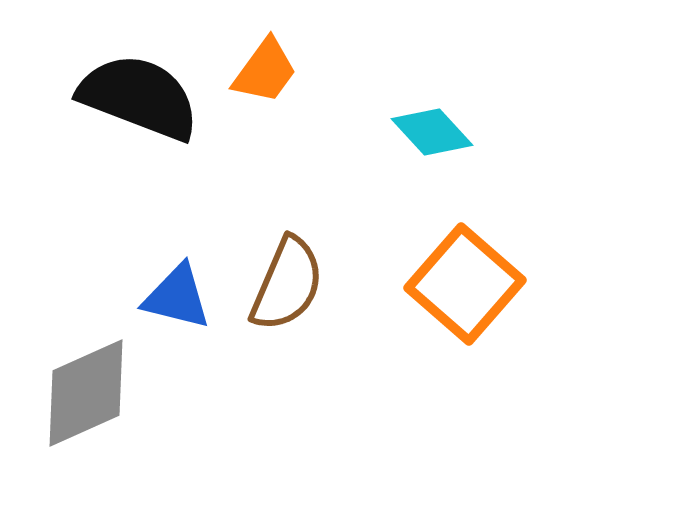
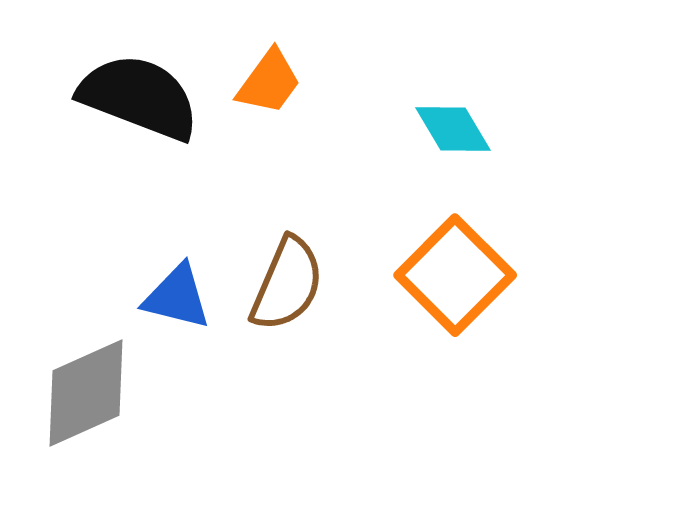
orange trapezoid: moved 4 px right, 11 px down
cyan diamond: moved 21 px right, 3 px up; rotated 12 degrees clockwise
orange square: moved 10 px left, 9 px up; rotated 4 degrees clockwise
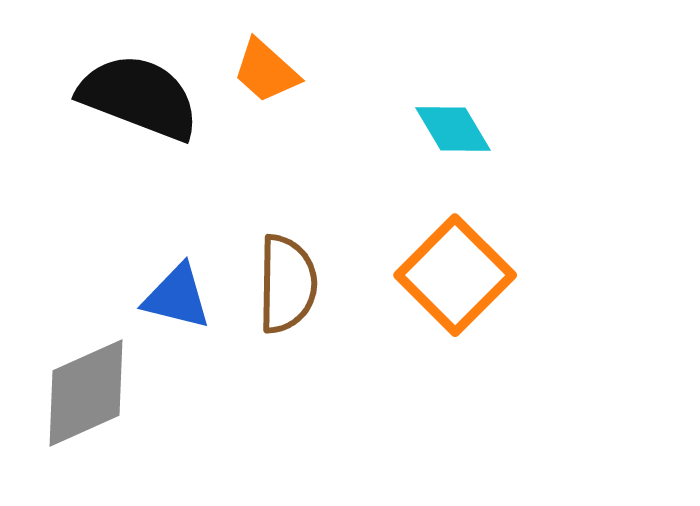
orange trapezoid: moved 3 px left, 11 px up; rotated 96 degrees clockwise
brown semicircle: rotated 22 degrees counterclockwise
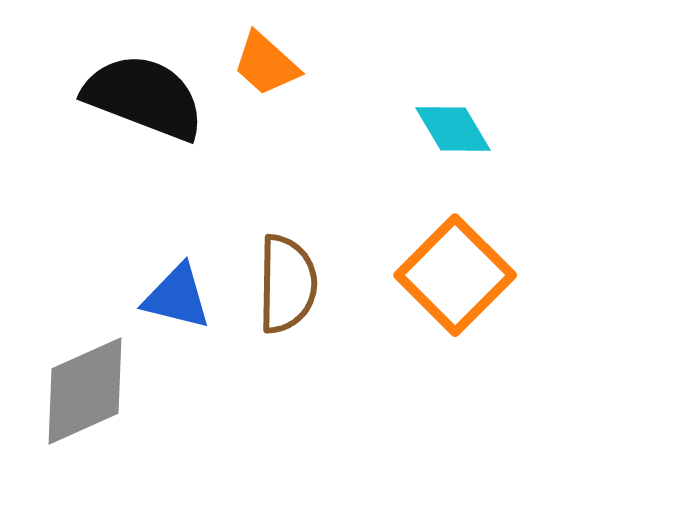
orange trapezoid: moved 7 px up
black semicircle: moved 5 px right
gray diamond: moved 1 px left, 2 px up
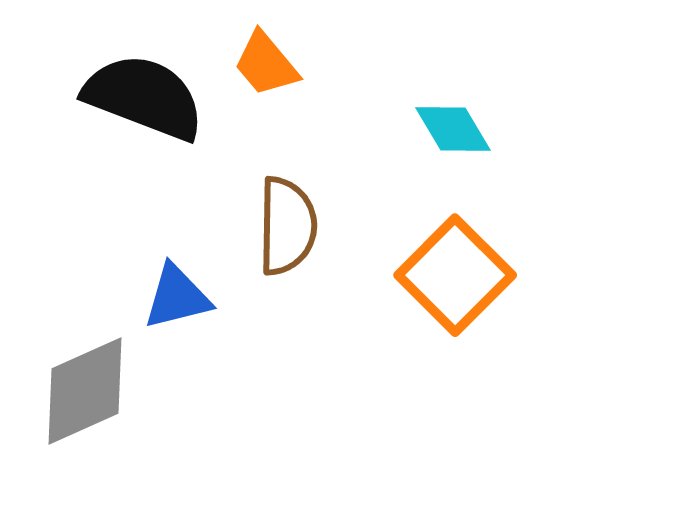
orange trapezoid: rotated 8 degrees clockwise
brown semicircle: moved 58 px up
blue triangle: rotated 28 degrees counterclockwise
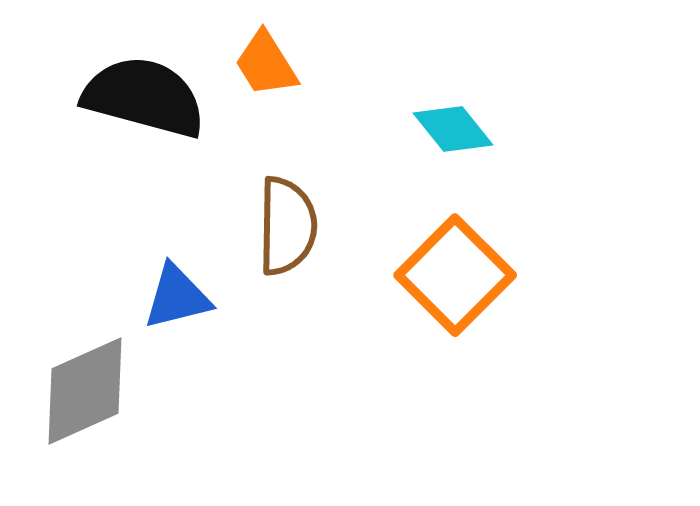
orange trapezoid: rotated 8 degrees clockwise
black semicircle: rotated 6 degrees counterclockwise
cyan diamond: rotated 8 degrees counterclockwise
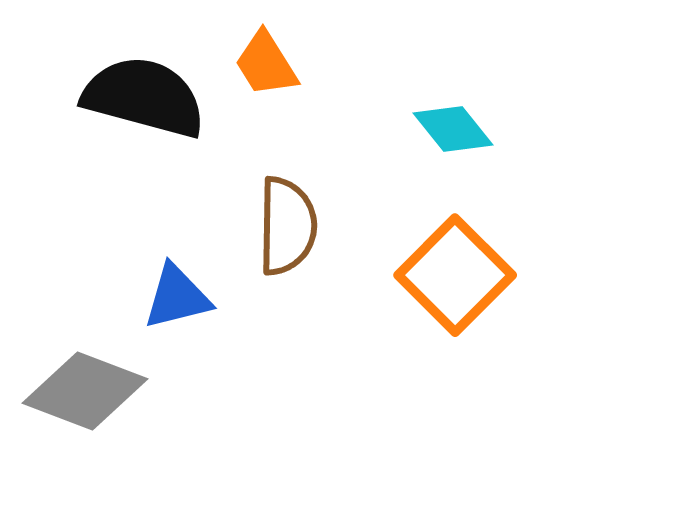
gray diamond: rotated 45 degrees clockwise
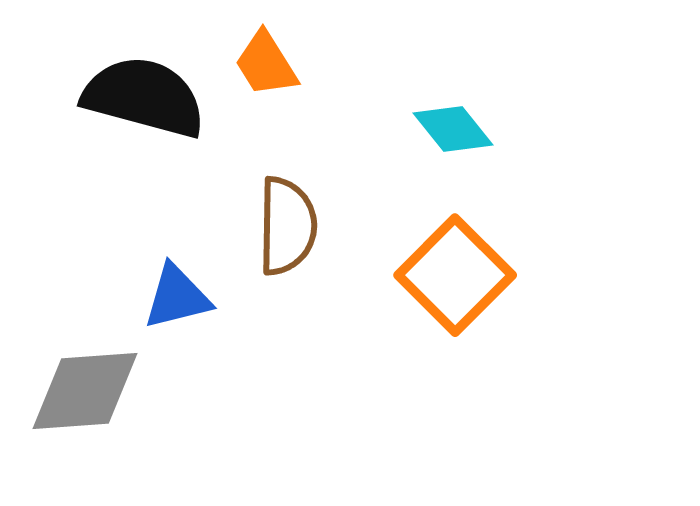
gray diamond: rotated 25 degrees counterclockwise
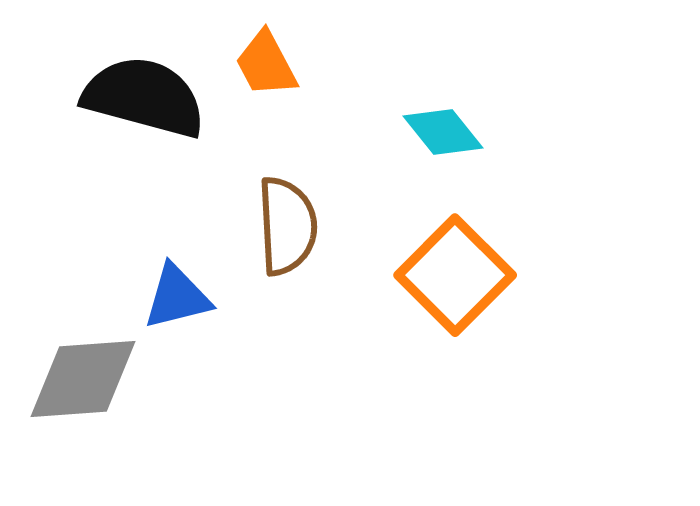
orange trapezoid: rotated 4 degrees clockwise
cyan diamond: moved 10 px left, 3 px down
brown semicircle: rotated 4 degrees counterclockwise
gray diamond: moved 2 px left, 12 px up
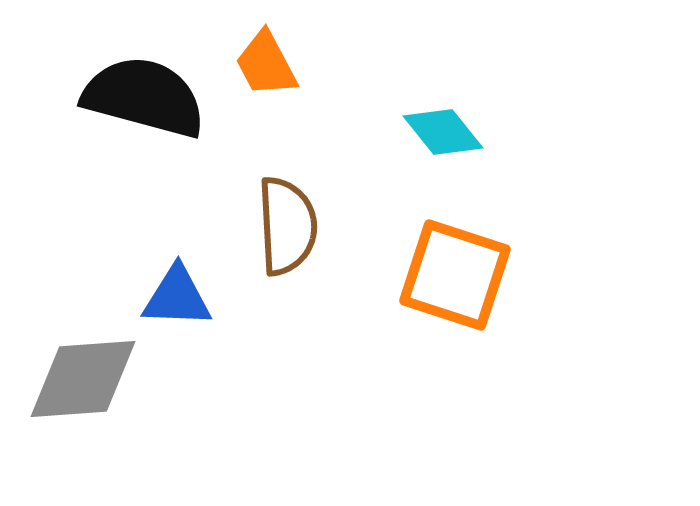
orange square: rotated 27 degrees counterclockwise
blue triangle: rotated 16 degrees clockwise
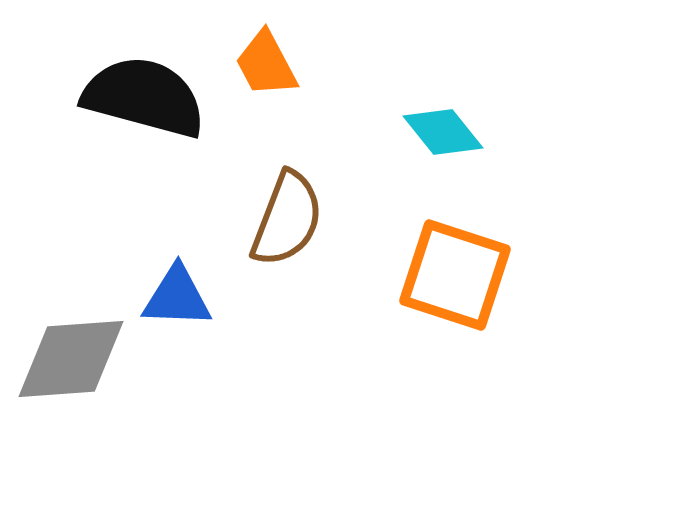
brown semicircle: moved 7 px up; rotated 24 degrees clockwise
gray diamond: moved 12 px left, 20 px up
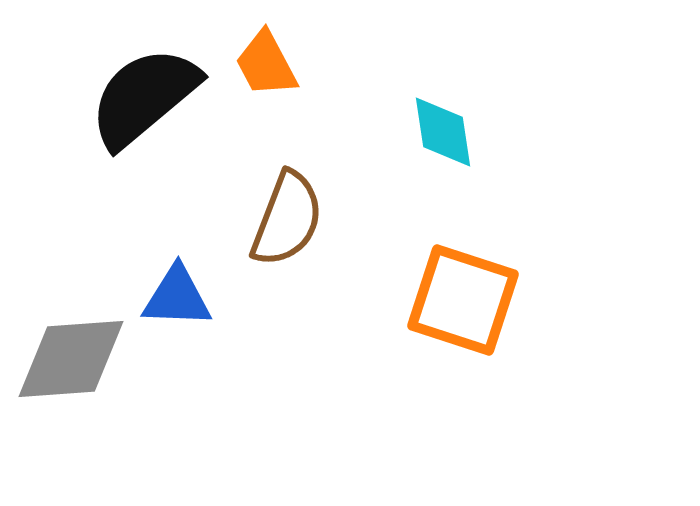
black semicircle: rotated 55 degrees counterclockwise
cyan diamond: rotated 30 degrees clockwise
orange square: moved 8 px right, 25 px down
